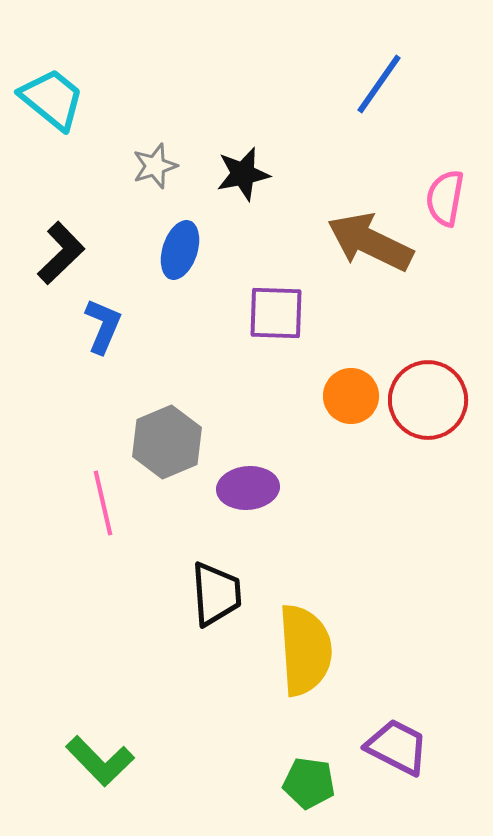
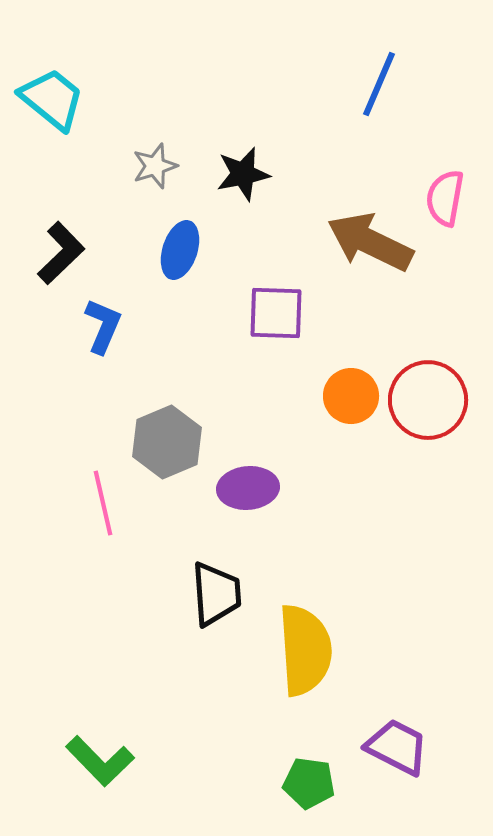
blue line: rotated 12 degrees counterclockwise
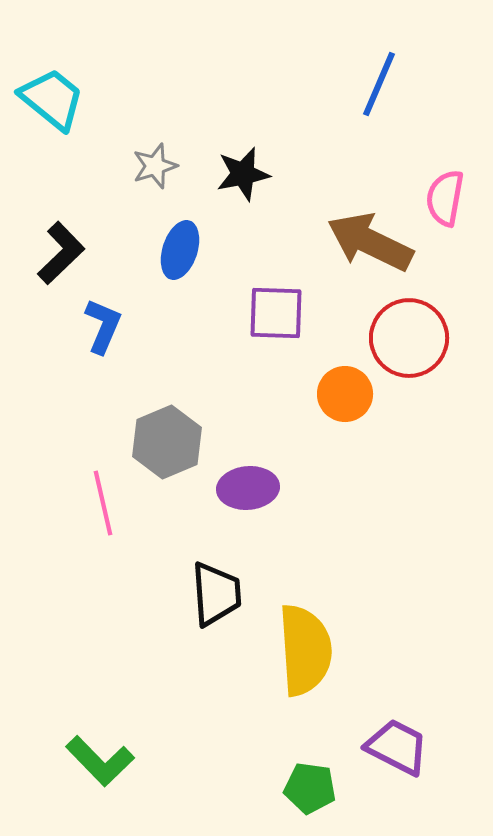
orange circle: moved 6 px left, 2 px up
red circle: moved 19 px left, 62 px up
green pentagon: moved 1 px right, 5 px down
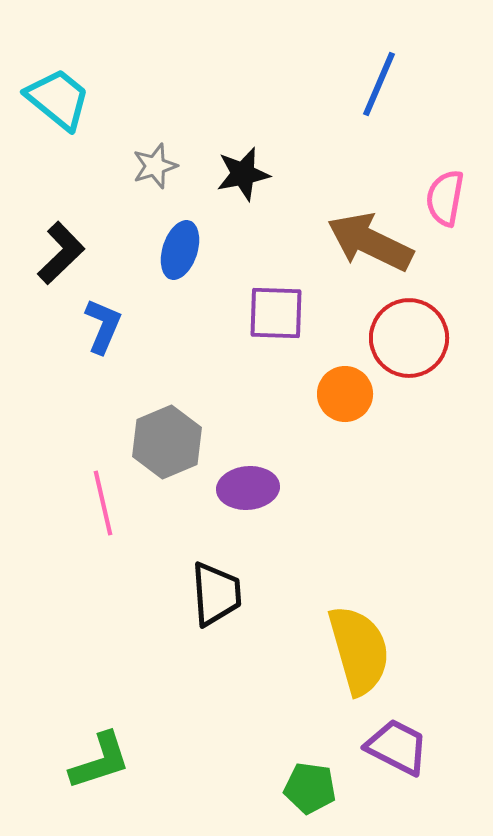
cyan trapezoid: moved 6 px right
yellow semicircle: moved 54 px right; rotated 12 degrees counterclockwise
green L-shape: rotated 64 degrees counterclockwise
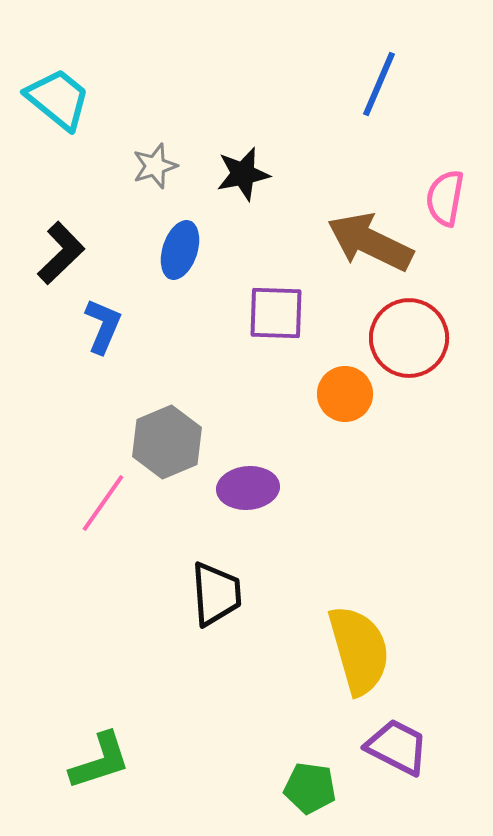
pink line: rotated 48 degrees clockwise
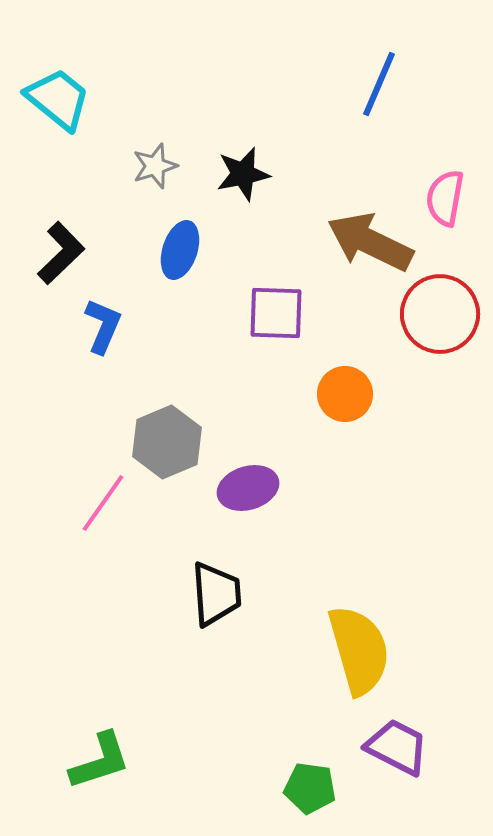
red circle: moved 31 px right, 24 px up
purple ellipse: rotated 12 degrees counterclockwise
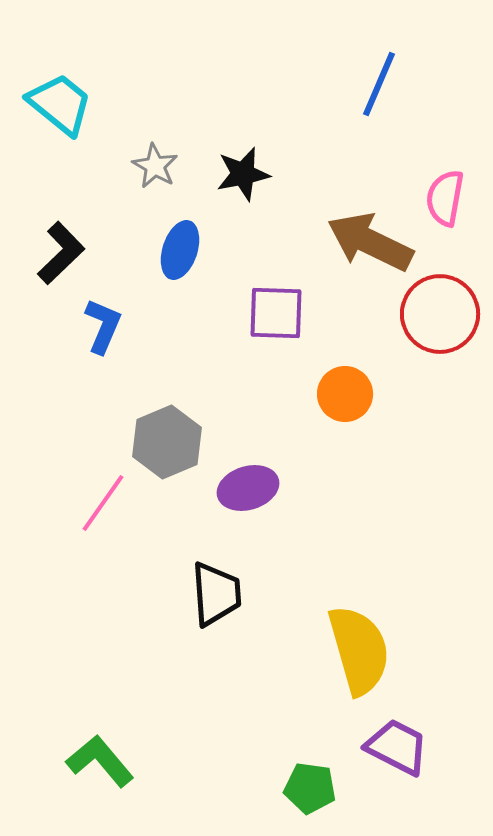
cyan trapezoid: moved 2 px right, 5 px down
gray star: rotated 24 degrees counterclockwise
green L-shape: rotated 112 degrees counterclockwise
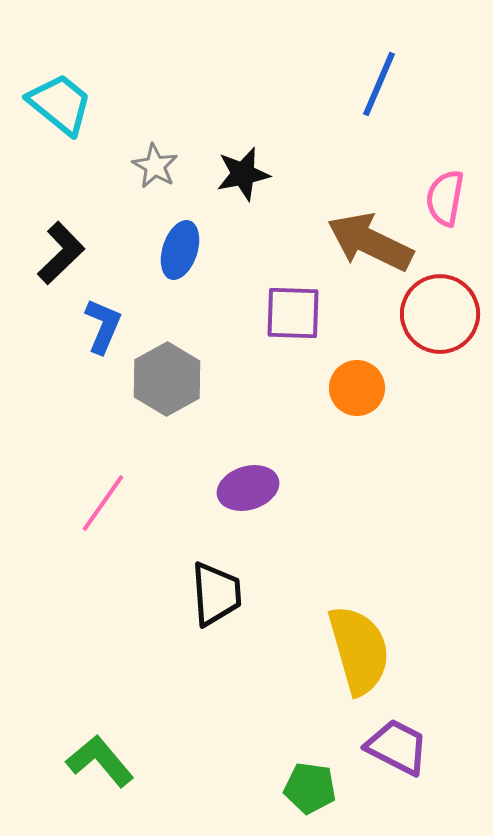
purple square: moved 17 px right
orange circle: moved 12 px right, 6 px up
gray hexagon: moved 63 px up; rotated 6 degrees counterclockwise
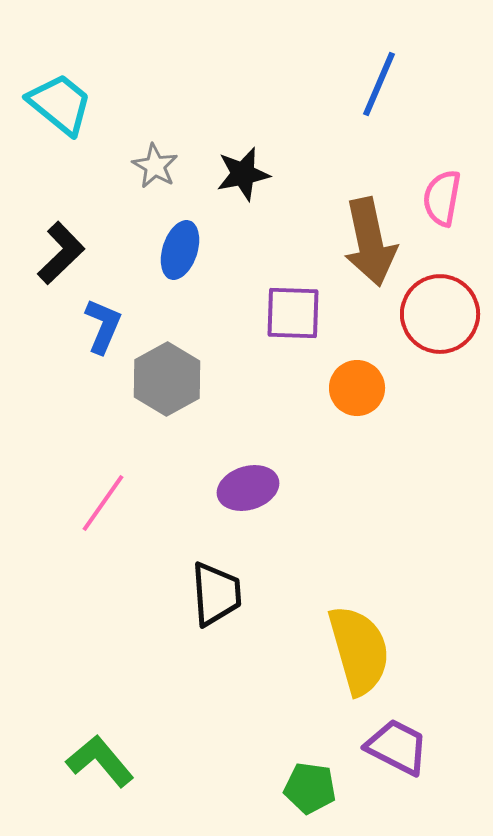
pink semicircle: moved 3 px left
brown arrow: rotated 128 degrees counterclockwise
